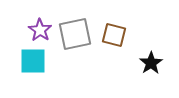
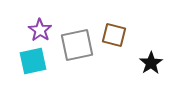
gray square: moved 2 px right, 11 px down
cyan square: rotated 12 degrees counterclockwise
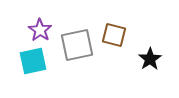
black star: moved 1 px left, 4 px up
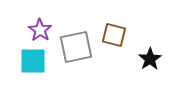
gray square: moved 1 px left, 2 px down
cyan square: rotated 12 degrees clockwise
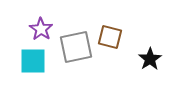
purple star: moved 1 px right, 1 px up
brown square: moved 4 px left, 2 px down
